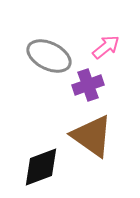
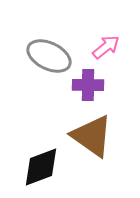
purple cross: rotated 20 degrees clockwise
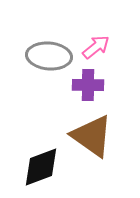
pink arrow: moved 10 px left
gray ellipse: rotated 21 degrees counterclockwise
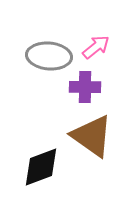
purple cross: moved 3 px left, 2 px down
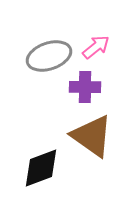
gray ellipse: rotated 24 degrees counterclockwise
black diamond: moved 1 px down
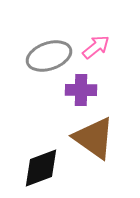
purple cross: moved 4 px left, 3 px down
brown triangle: moved 2 px right, 2 px down
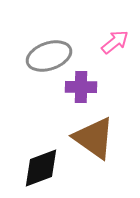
pink arrow: moved 19 px right, 5 px up
purple cross: moved 3 px up
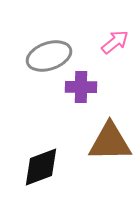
brown triangle: moved 16 px right, 4 px down; rotated 36 degrees counterclockwise
black diamond: moved 1 px up
